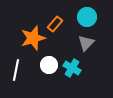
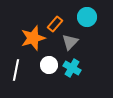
gray triangle: moved 16 px left, 1 px up
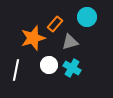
gray triangle: rotated 30 degrees clockwise
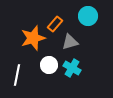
cyan circle: moved 1 px right, 1 px up
white line: moved 1 px right, 5 px down
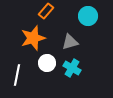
orange rectangle: moved 9 px left, 13 px up
white circle: moved 2 px left, 2 px up
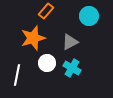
cyan circle: moved 1 px right
gray triangle: rotated 12 degrees counterclockwise
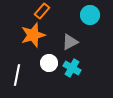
orange rectangle: moved 4 px left
cyan circle: moved 1 px right, 1 px up
orange star: moved 3 px up
white circle: moved 2 px right
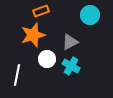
orange rectangle: moved 1 px left; rotated 28 degrees clockwise
white circle: moved 2 px left, 4 px up
cyan cross: moved 1 px left, 2 px up
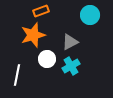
cyan cross: rotated 30 degrees clockwise
